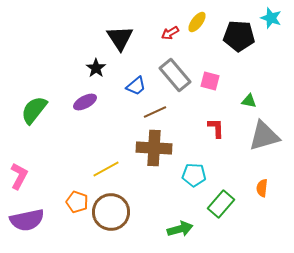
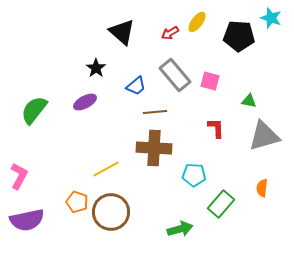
black triangle: moved 2 px right, 6 px up; rotated 16 degrees counterclockwise
brown line: rotated 20 degrees clockwise
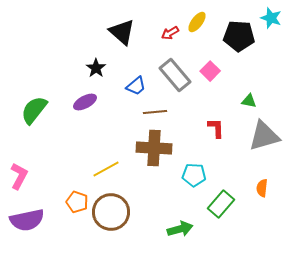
pink square: moved 10 px up; rotated 30 degrees clockwise
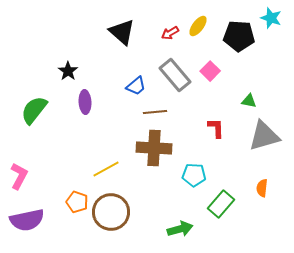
yellow ellipse: moved 1 px right, 4 px down
black star: moved 28 px left, 3 px down
purple ellipse: rotated 65 degrees counterclockwise
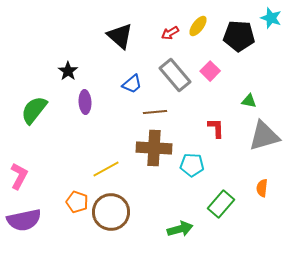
black triangle: moved 2 px left, 4 px down
blue trapezoid: moved 4 px left, 2 px up
cyan pentagon: moved 2 px left, 10 px up
purple semicircle: moved 3 px left
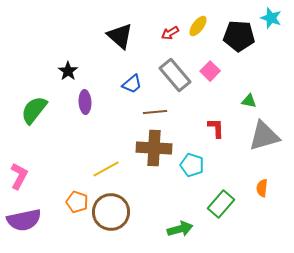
cyan pentagon: rotated 15 degrees clockwise
